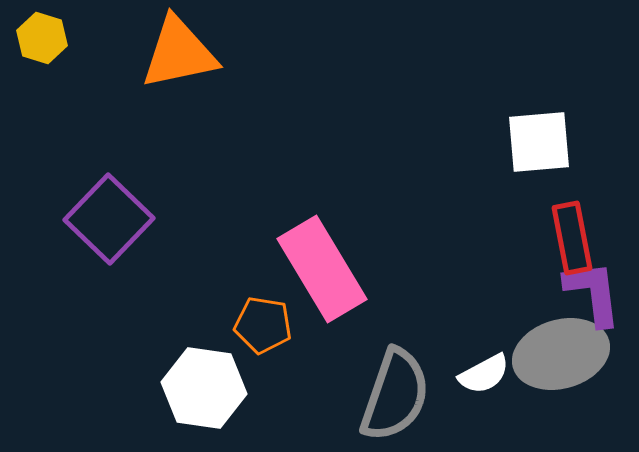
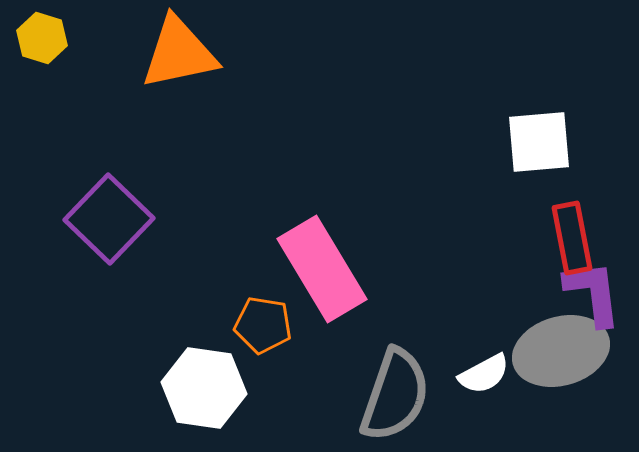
gray ellipse: moved 3 px up
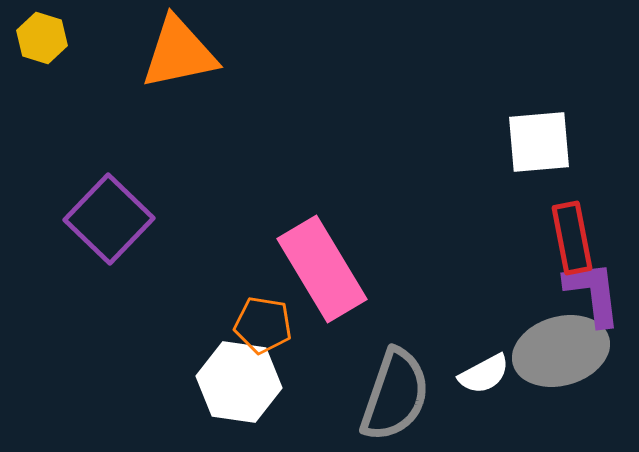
white hexagon: moved 35 px right, 6 px up
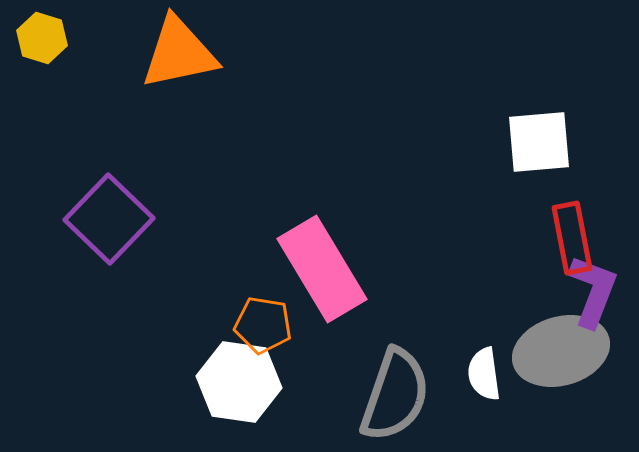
purple L-shape: moved 2 px up; rotated 28 degrees clockwise
white semicircle: rotated 110 degrees clockwise
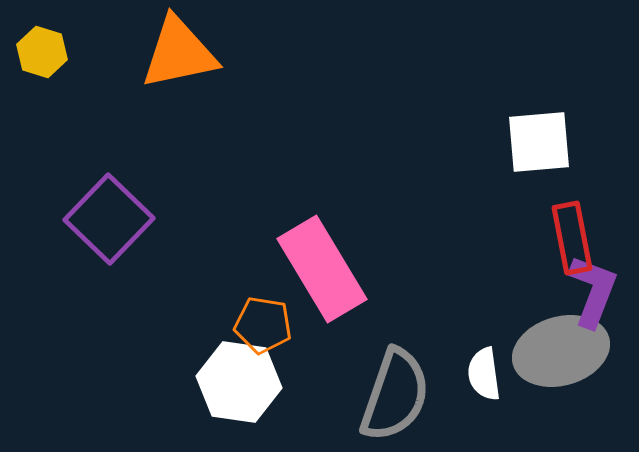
yellow hexagon: moved 14 px down
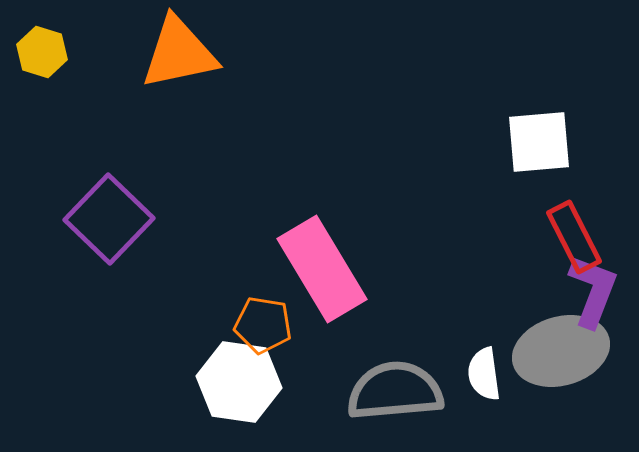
red rectangle: moved 2 px right, 1 px up; rotated 16 degrees counterclockwise
gray semicircle: moved 4 px up; rotated 114 degrees counterclockwise
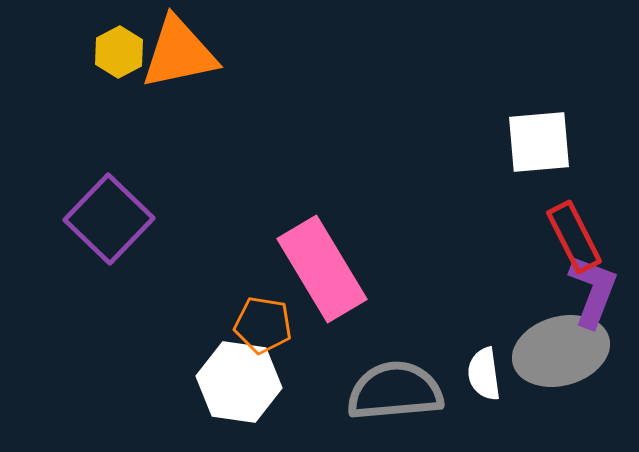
yellow hexagon: moved 77 px right; rotated 15 degrees clockwise
